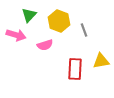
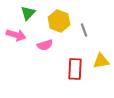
green triangle: moved 1 px left, 2 px up
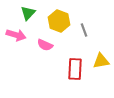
pink semicircle: rotated 42 degrees clockwise
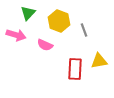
yellow triangle: moved 2 px left
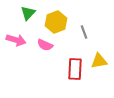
yellow hexagon: moved 3 px left, 1 px down; rotated 20 degrees clockwise
gray line: moved 2 px down
pink arrow: moved 5 px down
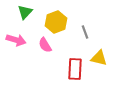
green triangle: moved 3 px left, 1 px up
gray line: moved 1 px right
pink semicircle: rotated 35 degrees clockwise
yellow triangle: moved 3 px up; rotated 24 degrees clockwise
